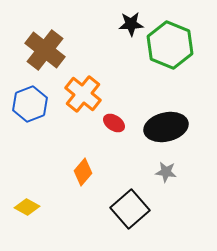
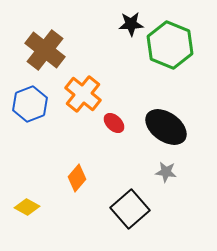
red ellipse: rotated 10 degrees clockwise
black ellipse: rotated 48 degrees clockwise
orange diamond: moved 6 px left, 6 px down
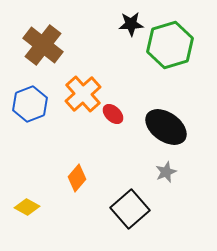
green hexagon: rotated 21 degrees clockwise
brown cross: moved 2 px left, 5 px up
orange cross: rotated 9 degrees clockwise
red ellipse: moved 1 px left, 9 px up
gray star: rotated 30 degrees counterclockwise
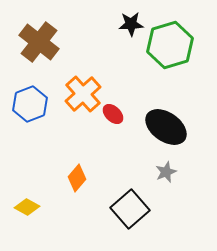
brown cross: moved 4 px left, 3 px up
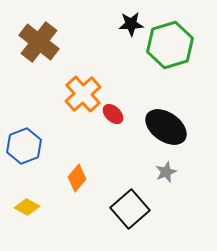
blue hexagon: moved 6 px left, 42 px down
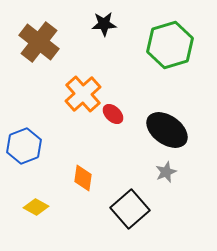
black star: moved 27 px left
black ellipse: moved 1 px right, 3 px down
orange diamond: moved 6 px right; rotated 32 degrees counterclockwise
yellow diamond: moved 9 px right
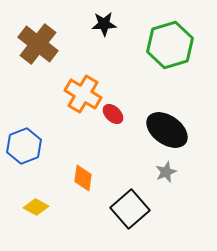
brown cross: moved 1 px left, 2 px down
orange cross: rotated 18 degrees counterclockwise
